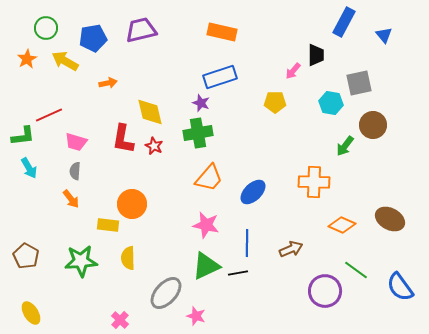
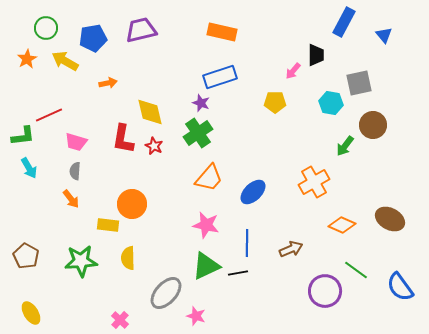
green cross at (198, 133): rotated 24 degrees counterclockwise
orange cross at (314, 182): rotated 32 degrees counterclockwise
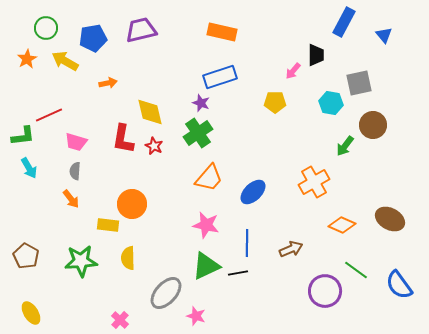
blue semicircle at (400, 287): moved 1 px left, 2 px up
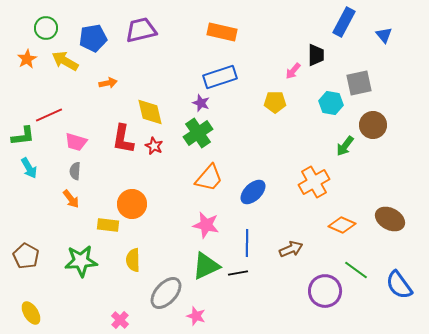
yellow semicircle at (128, 258): moved 5 px right, 2 px down
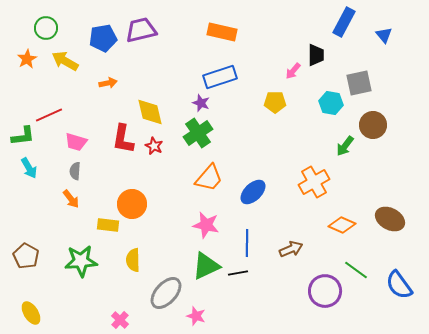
blue pentagon at (93, 38): moved 10 px right
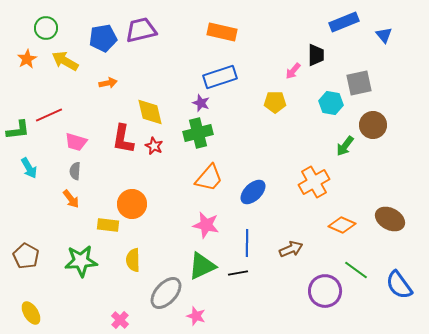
blue rectangle at (344, 22): rotated 40 degrees clockwise
green cross at (198, 133): rotated 20 degrees clockwise
green L-shape at (23, 136): moved 5 px left, 6 px up
green triangle at (206, 266): moved 4 px left
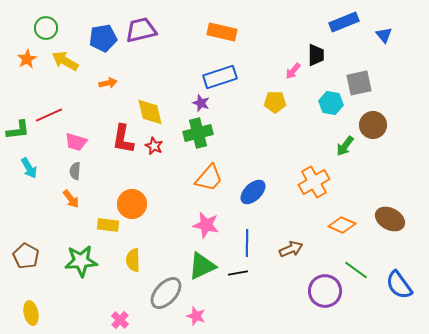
yellow ellipse at (31, 313): rotated 20 degrees clockwise
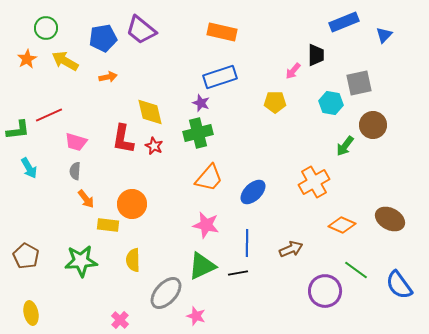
purple trapezoid at (141, 30): rotated 128 degrees counterclockwise
blue triangle at (384, 35): rotated 24 degrees clockwise
orange arrow at (108, 83): moved 6 px up
orange arrow at (71, 199): moved 15 px right
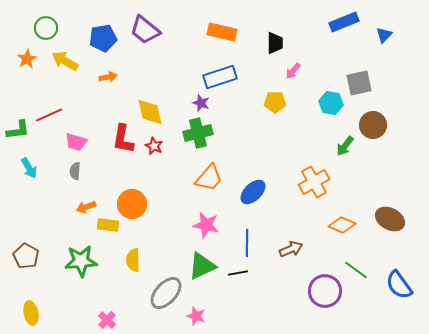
purple trapezoid at (141, 30): moved 4 px right
black trapezoid at (316, 55): moved 41 px left, 12 px up
orange arrow at (86, 199): moved 8 px down; rotated 108 degrees clockwise
pink cross at (120, 320): moved 13 px left
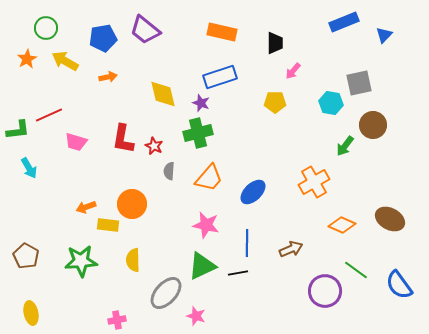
yellow diamond at (150, 112): moved 13 px right, 18 px up
gray semicircle at (75, 171): moved 94 px right
pink cross at (107, 320): moved 10 px right; rotated 36 degrees clockwise
